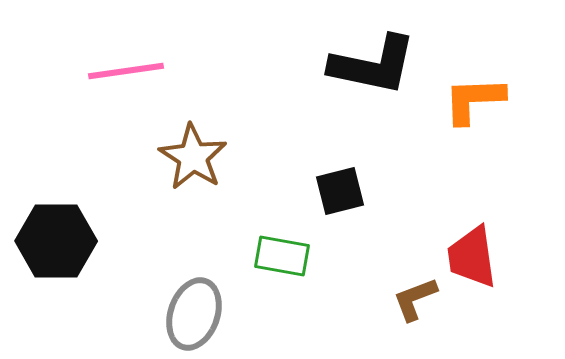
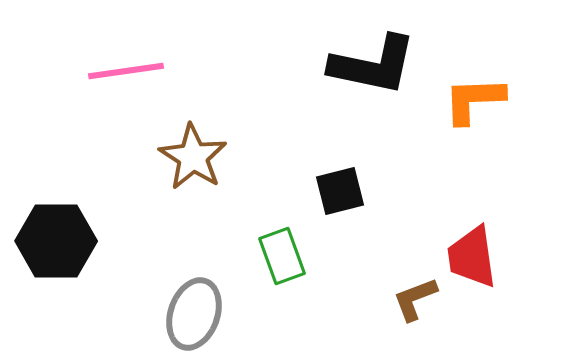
green rectangle: rotated 60 degrees clockwise
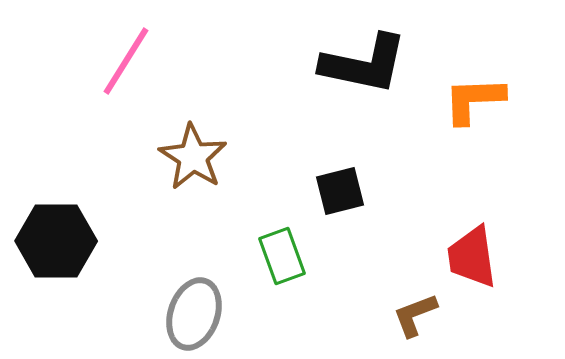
black L-shape: moved 9 px left, 1 px up
pink line: moved 10 px up; rotated 50 degrees counterclockwise
brown L-shape: moved 16 px down
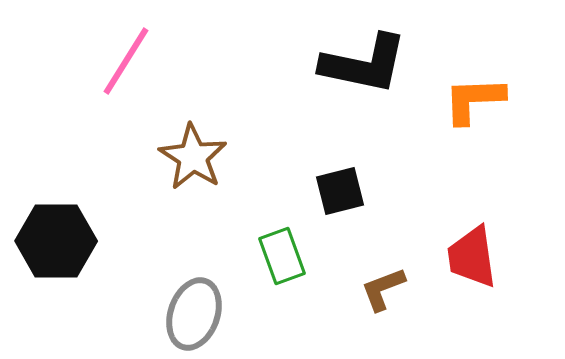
brown L-shape: moved 32 px left, 26 px up
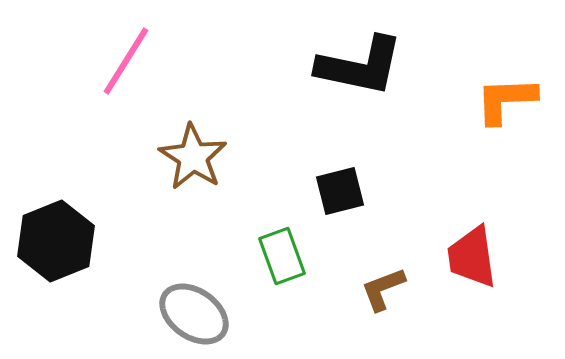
black L-shape: moved 4 px left, 2 px down
orange L-shape: moved 32 px right
black hexagon: rotated 22 degrees counterclockwise
gray ellipse: rotated 74 degrees counterclockwise
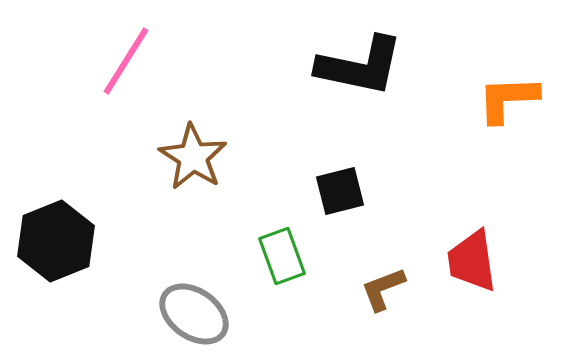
orange L-shape: moved 2 px right, 1 px up
red trapezoid: moved 4 px down
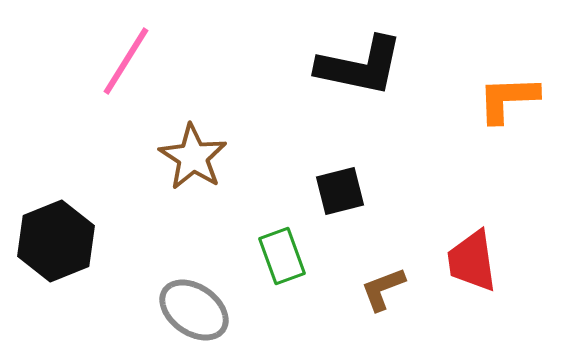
gray ellipse: moved 4 px up
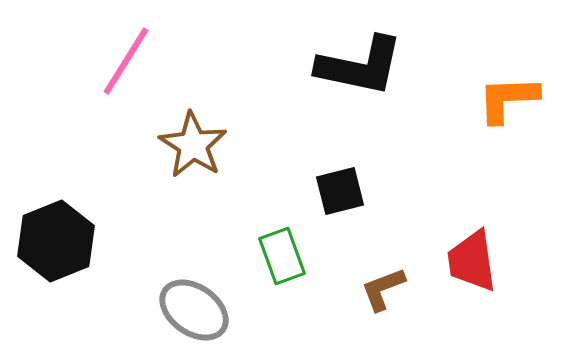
brown star: moved 12 px up
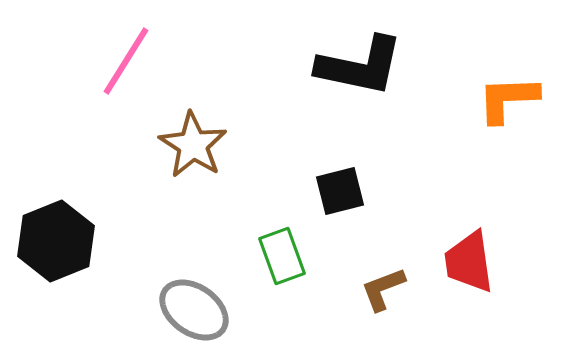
red trapezoid: moved 3 px left, 1 px down
